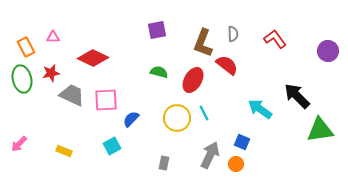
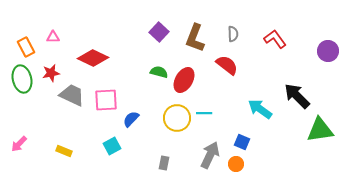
purple square: moved 2 px right, 2 px down; rotated 36 degrees counterclockwise
brown L-shape: moved 8 px left, 5 px up
red ellipse: moved 9 px left
cyan line: rotated 63 degrees counterclockwise
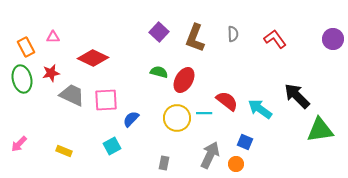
purple circle: moved 5 px right, 12 px up
red semicircle: moved 36 px down
blue square: moved 3 px right
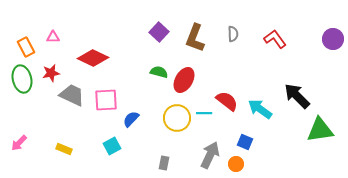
pink arrow: moved 1 px up
yellow rectangle: moved 2 px up
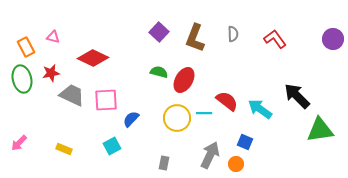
pink triangle: rotated 16 degrees clockwise
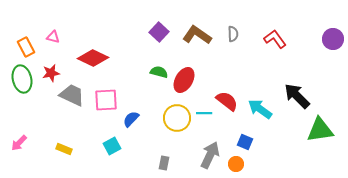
brown L-shape: moved 2 px right, 3 px up; rotated 104 degrees clockwise
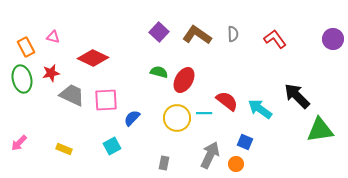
blue semicircle: moved 1 px right, 1 px up
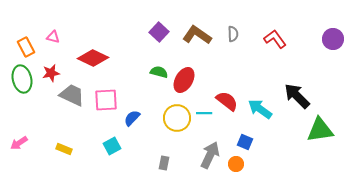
pink arrow: rotated 12 degrees clockwise
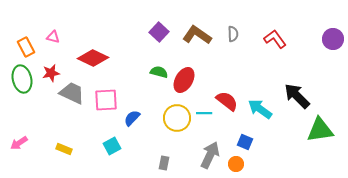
gray trapezoid: moved 2 px up
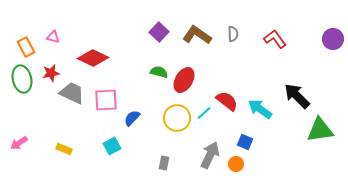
cyan line: rotated 42 degrees counterclockwise
